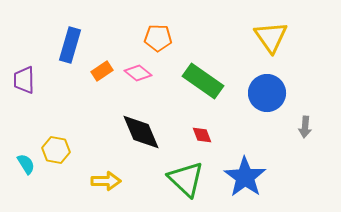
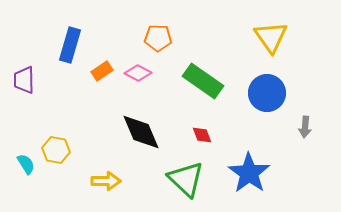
pink diamond: rotated 12 degrees counterclockwise
blue star: moved 4 px right, 4 px up
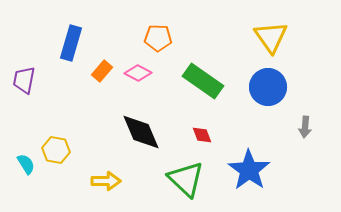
blue rectangle: moved 1 px right, 2 px up
orange rectangle: rotated 15 degrees counterclockwise
purple trapezoid: rotated 12 degrees clockwise
blue circle: moved 1 px right, 6 px up
blue star: moved 3 px up
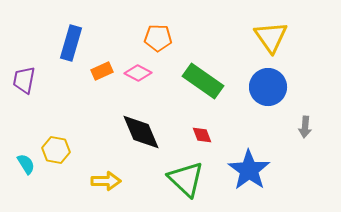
orange rectangle: rotated 25 degrees clockwise
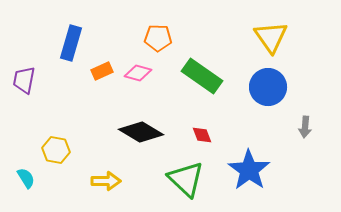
pink diamond: rotated 12 degrees counterclockwise
green rectangle: moved 1 px left, 5 px up
black diamond: rotated 36 degrees counterclockwise
cyan semicircle: moved 14 px down
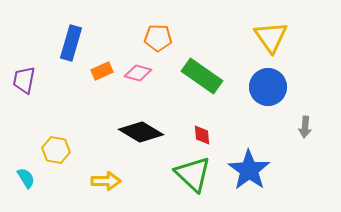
red diamond: rotated 15 degrees clockwise
green triangle: moved 7 px right, 5 px up
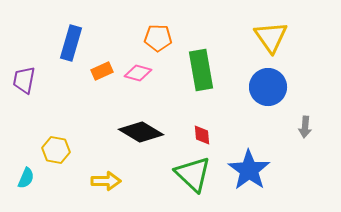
green rectangle: moved 1 px left, 6 px up; rotated 45 degrees clockwise
cyan semicircle: rotated 55 degrees clockwise
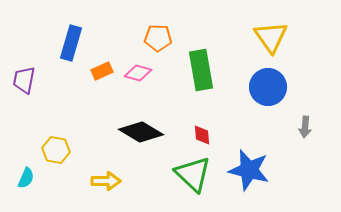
blue star: rotated 21 degrees counterclockwise
